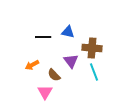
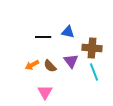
brown semicircle: moved 4 px left, 9 px up
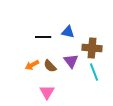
pink triangle: moved 2 px right
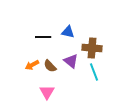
purple triangle: rotated 14 degrees counterclockwise
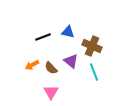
black line: rotated 21 degrees counterclockwise
brown cross: moved 2 px up; rotated 18 degrees clockwise
brown semicircle: moved 1 px right, 2 px down
pink triangle: moved 4 px right
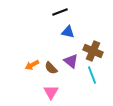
black line: moved 17 px right, 25 px up
brown cross: moved 1 px right, 5 px down
cyan line: moved 2 px left, 3 px down
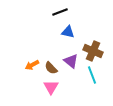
pink triangle: moved 5 px up
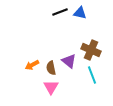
blue triangle: moved 12 px right, 19 px up
brown cross: moved 2 px left, 1 px up
purple triangle: moved 2 px left
brown semicircle: rotated 32 degrees clockwise
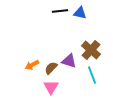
black line: moved 1 px up; rotated 14 degrees clockwise
brown cross: rotated 18 degrees clockwise
purple triangle: rotated 21 degrees counterclockwise
brown semicircle: rotated 56 degrees clockwise
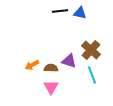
brown semicircle: rotated 48 degrees clockwise
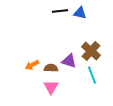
brown cross: moved 1 px down
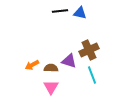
brown cross: moved 2 px left, 1 px up; rotated 24 degrees clockwise
